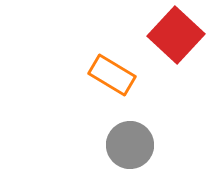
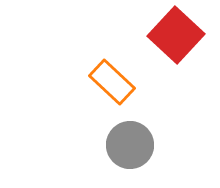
orange rectangle: moved 7 px down; rotated 12 degrees clockwise
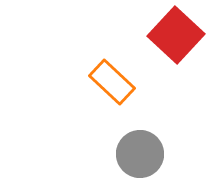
gray circle: moved 10 px right, 9 px down
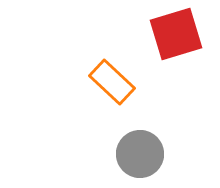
red square: moved 1 px up; rotated 30 degrees clockwise
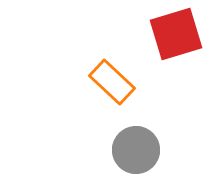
gray circle: moved 4 px left, 4 px up
